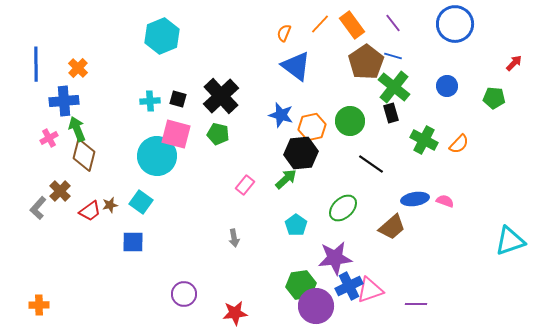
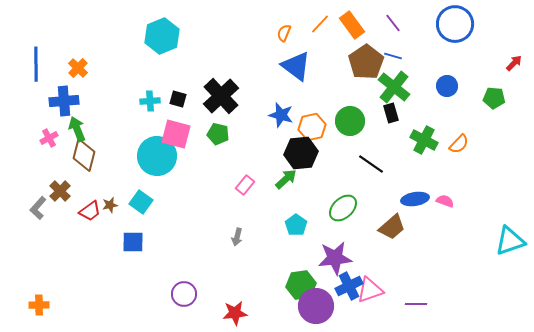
gray arrow at (234, 238): moved 3 px right, 1 px up; rotated 24 degrees clockwise
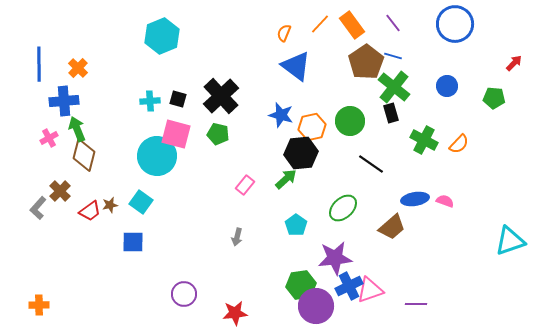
blue line at (36, 64): moved 3 px right
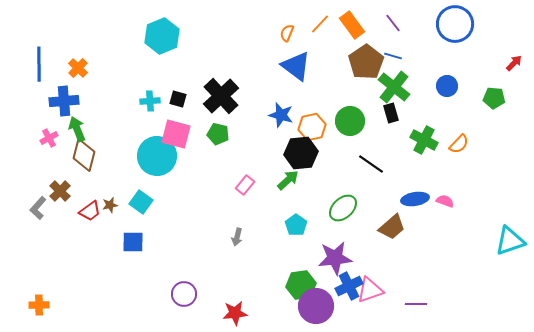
orange semicircle at (284, 33): moved 3 px right
green arrow at (286, 179): moved 2 px right, 1 px down
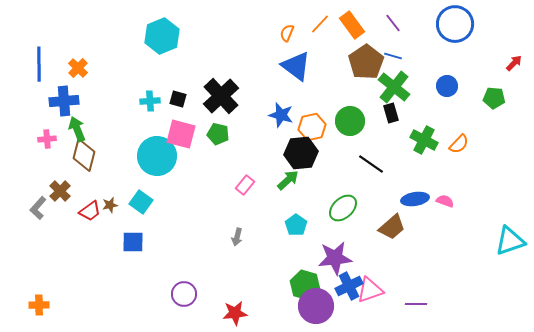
pink square at (176, 134): moved 5 px right
pink cross at (49, 138): moved 2 px left, 1 px down; rotated 24 degrees clockwise
green hexagon at (301, 285): moved 4 px right; rotated 24 degrees clockwise
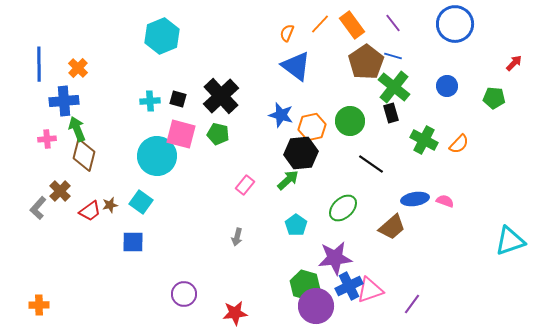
purple line at (416, 304): moved 4 px left; rotated 55 degrees counterclockwise
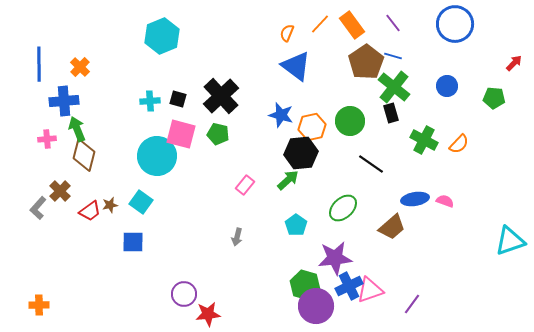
orange cross at (78, 68): moved 2 px right, 1 px up
red star at (235, 313): moved 27 px left, 1 px down
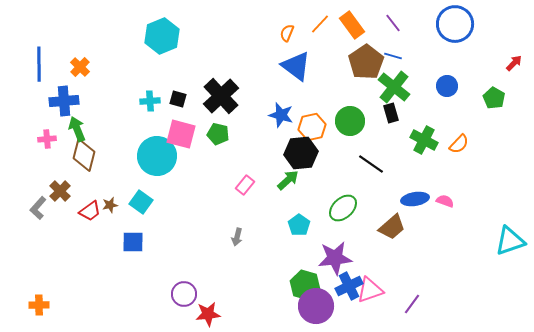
green pentagon at (494, 98): rotated 25 degrees clockwise
cyan pentagon at (296, 225): moved 3 px right
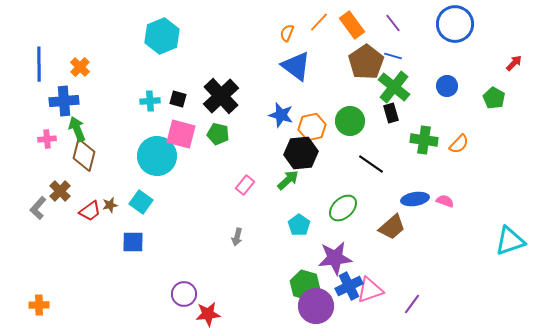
orange line at (320, 24): moved 1 px left, 2 px up
green cross at (424, 140): rotated 20 degrees counterclockwise
